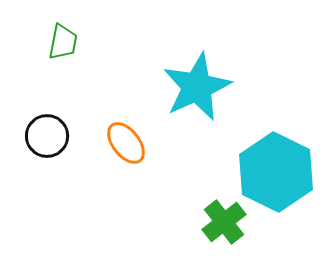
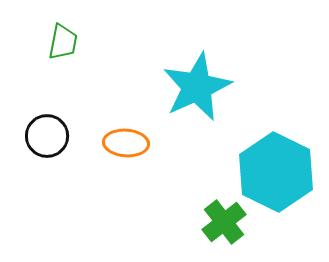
orange ellipse: rotated 48 degrees counterclockwise
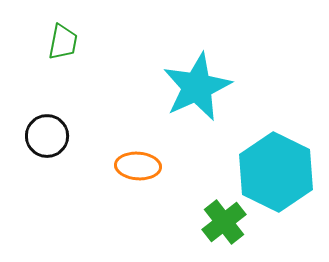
orange ellipse: moved 12 px right, 23 px down
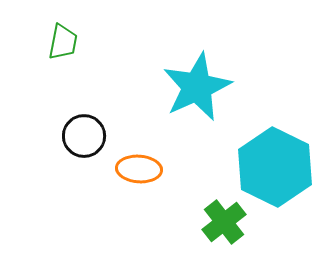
black circle: moved 37 px right
orange ellipse: moved 1 px right, 3 px down
cyan hexagon: moved 1 px left, 5 px up
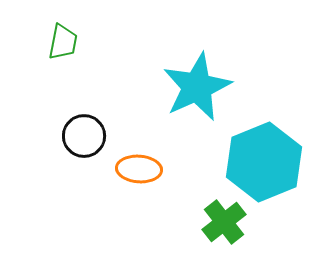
cyan hexagon: moved 11 px left, 5 px up; rotated 12 degrees clockwise
